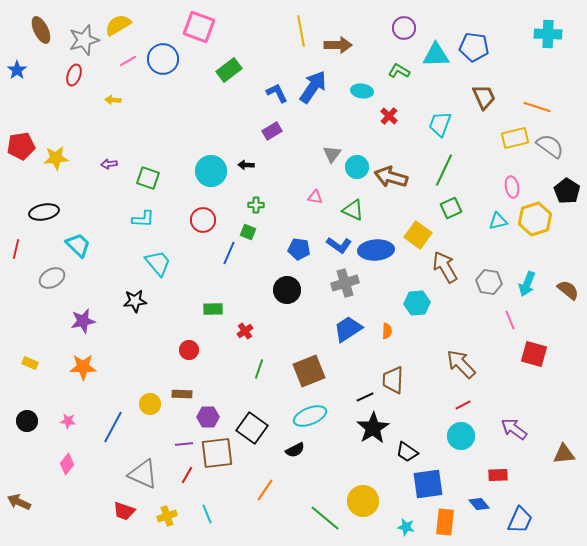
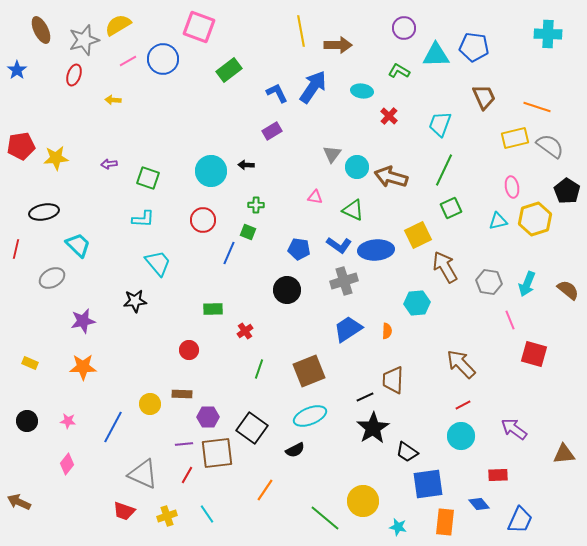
yellow square at (418, 235): rotated 28 degrees clockwise
gray cross at (345, 283): moved 1 px left, 2 px up
cyan line at (207, 514): rotated 12 degrees counterclockwise
cyan star at (406, 527): moved 8 px left
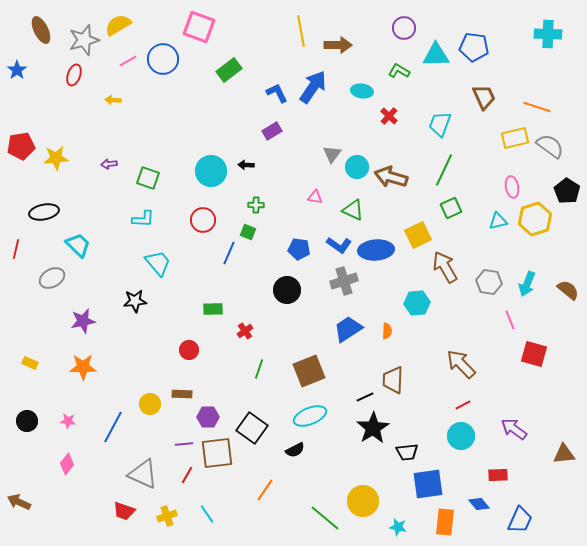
black trapezoid at (407, 452): rotated 40 degrees counterclockwise
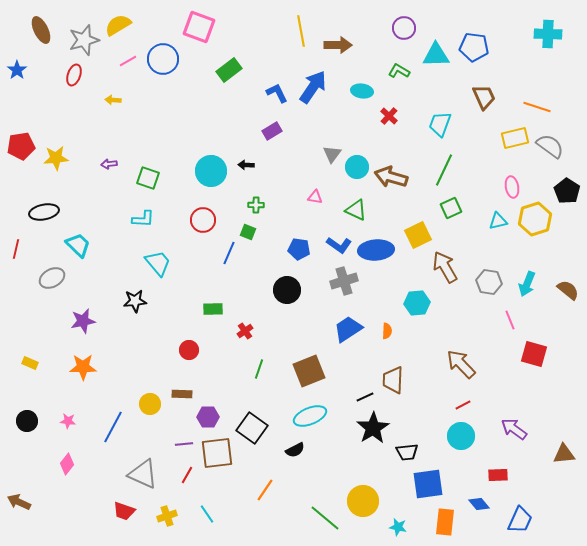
green triangle at (353, 210): moved 3 px right
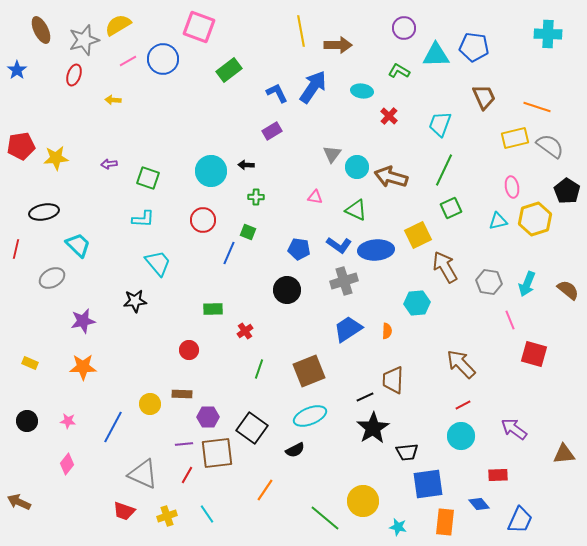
green cross at (256, 205): moved 8 px up
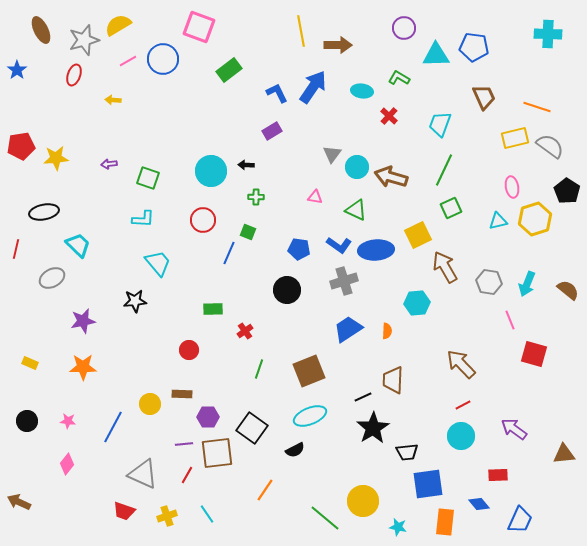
green L-shape at (399, 71): moved 7 px down
black line at (365, 397): moved 2 px left
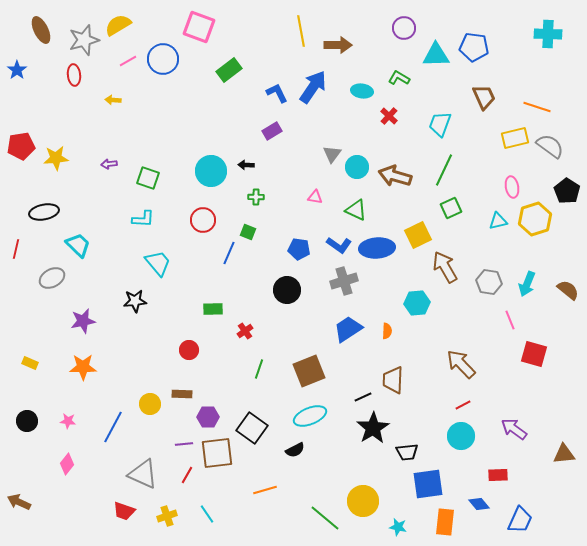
red ellipse at (74, 75): rotated 25 degrees counterclockwise
brown arrow at (391, 177): moved 4 px right, 1 px up
blue ellipse at (376, 250): moved 1 px right, 2 px up
orange line at (265, 490): rotated 40 degrees clockwise
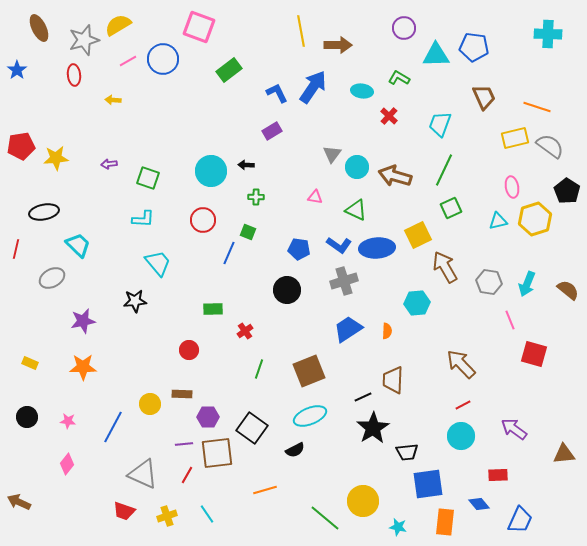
brown ellipse at (41, 30): moved 2 px left, 2 px up
black circle at (27, 421): moved 4 px up
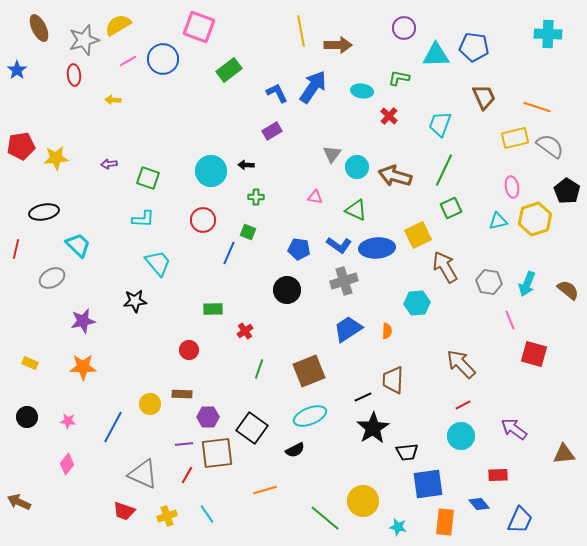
green L-shape at (399, 78): rotated 20 degrees counterclockwise
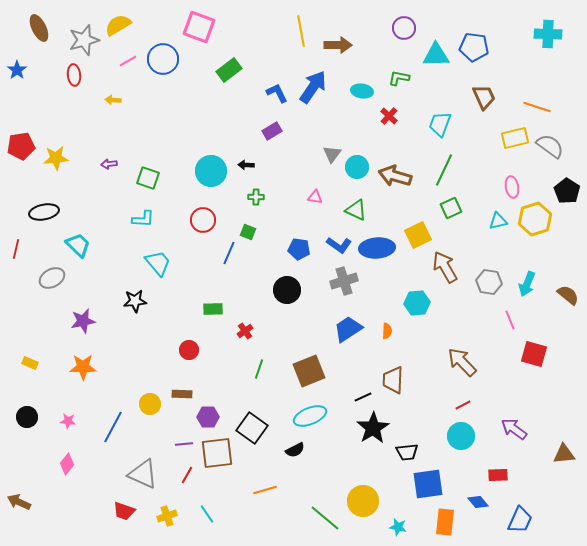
brown semicircle at (568, 290): moved 5 px down
brown arrow at (461, 364): moved 1 px right, 2 px up
blue diamond at (479, 504): moved 1 px left, 2 px up
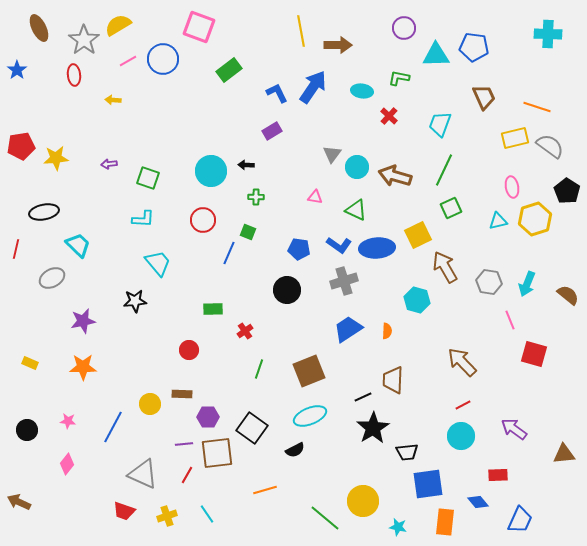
gray star at (84, 40): rotated 20 degrees counterclockwise
cyan hexagon at (417, 303): moved 3 px up; rotated 20 degrees clockwise
black circle at (27, 417): moved 13 px down
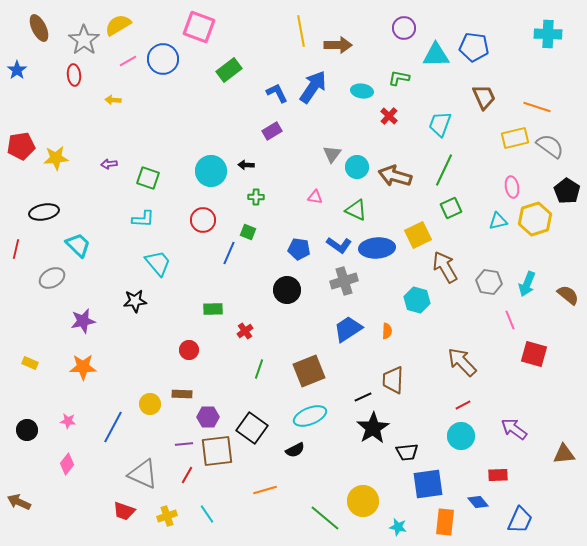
brown square at (217, 453): moved 2 px up
